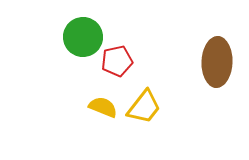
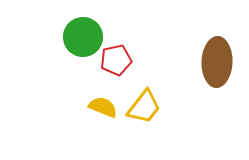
red pentagon: moved 1 px left, 1 px up
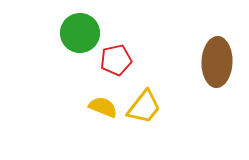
green circle: moved 3 px left, 4 px up
